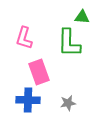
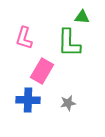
pink rectangle: moved 3 px right, 1 px up; rotated 50 degrees clockwise
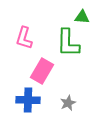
green L-shape: moved 1 px left
gray star: rotated 14 degrees counterclockwise
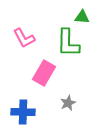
pink L-shape: rotated 45 degrees counterclockwise
pink rectangle: moved 2 px right, 2 px down
blue cross: moved 5 px left, 12 px down
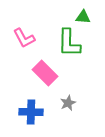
green triangle: moved 1 px right
green L-shape: moved 1 px right
pink rectangle: moved 1 px right; rotated 75 degrees counterclockwise
blue cross: moved 8 px right
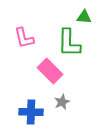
green triangle: moved 1 px right
pink L-shape: rotated 15 degrees clockwise
pink rectangle: moved 5 px right, 2 px up
gray star: moved 6 px left, 1 px up
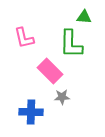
green L-shape: moved 2 px right, 1 px down
gray star: moved 5 px up; rotated 21 degrees clockwise
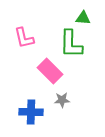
green triangle: moved 1 px left, 1 px down
gray star: moved 3 px down
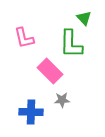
green triangle: moved 1 px right; rotated 42 degrees clockwise
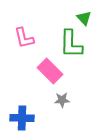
blue cross: moved 9 px left, 6 px down
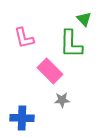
green triangle: moved 1 px down
